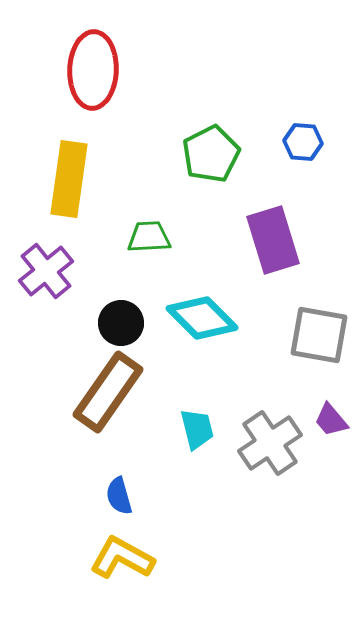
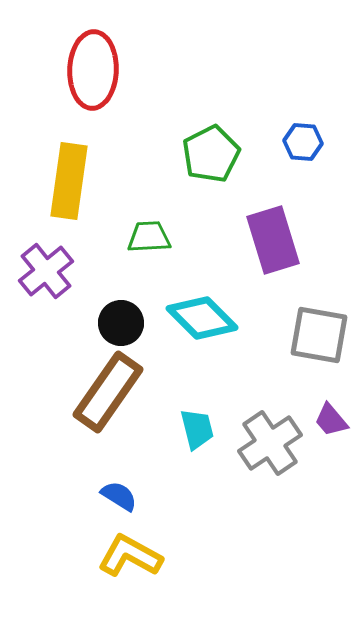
yellow rectangle: moved 2 px down
blue semicircle: rotated 138 degrees clockwise
yellow L-shape: moved 8 px right, 2 px up
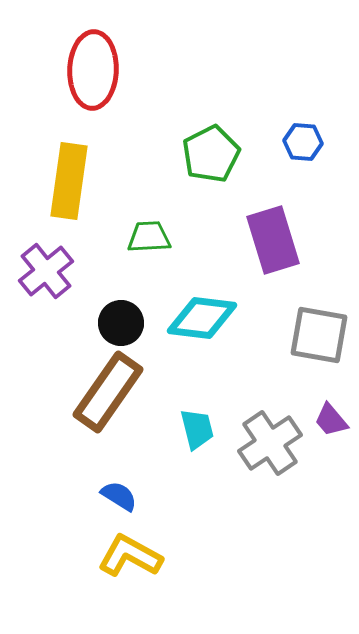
cyan diamond: rotated 38 degrees counterclockwise
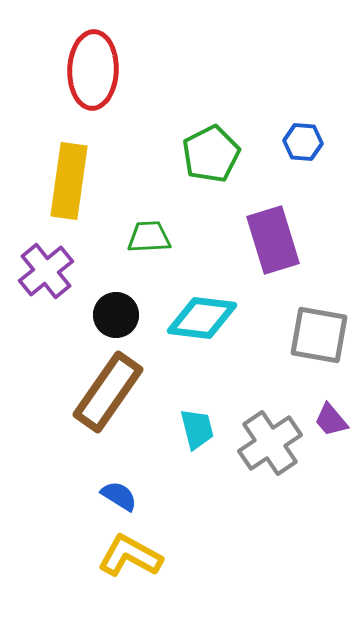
black circle: moved 5 px left, 8 px up
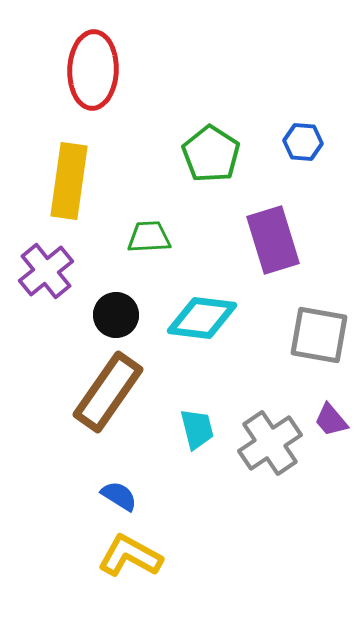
green pentagon: rotated 12 degrees counterclockwise
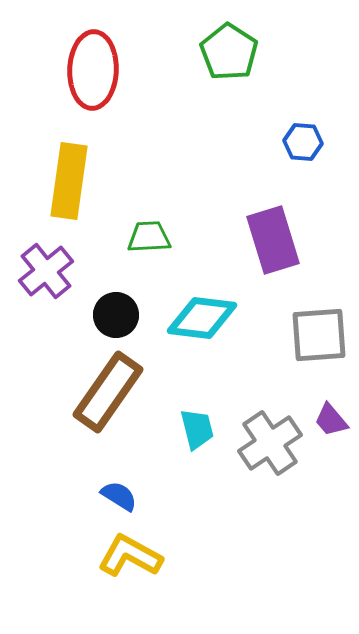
green pentagon: moved 18 px right, 102 px up
gray square: rotated 14 degrees counterclockwise
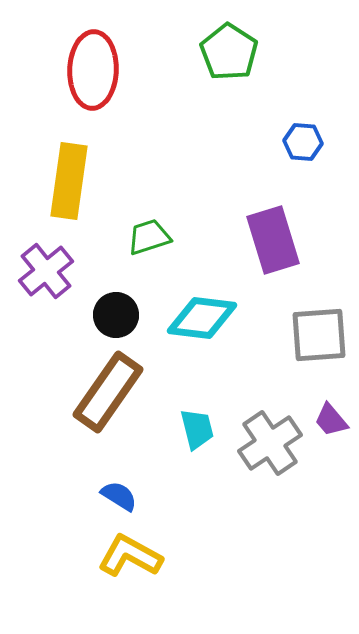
green trapezoid: rotated 15 degrees counterclockwise
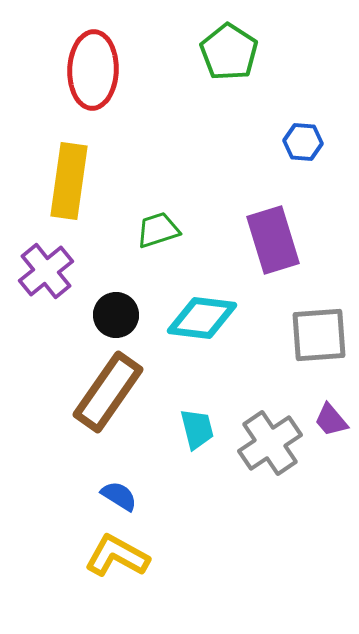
green trapezoid: moved 9 px right, 7 px up
yellow L-shape: moved 13 px left
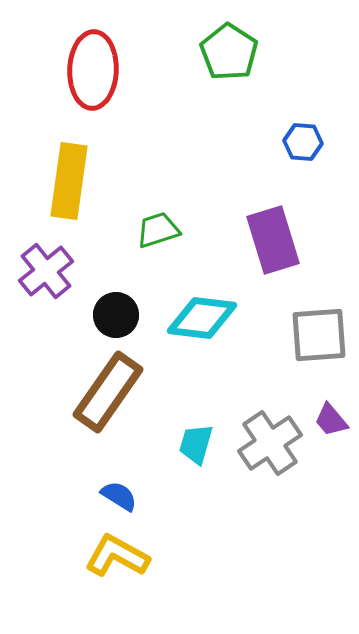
cyan trapezoid: moved 1 px left, 15 px down; rotated 150 degrees counterclockwise
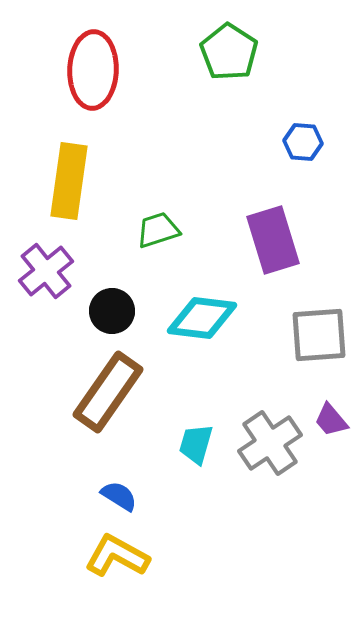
black circle: moved 4 px left, 4 px up
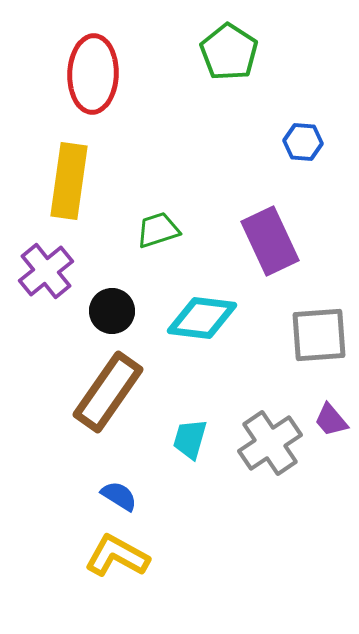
red ellipse: moved 4 px down
purple rectangle: moved 3 px left, 1 px down; rotated 8 degrees counterclockwise
cyan trapezoid: moved 6 px left, 5 px up
